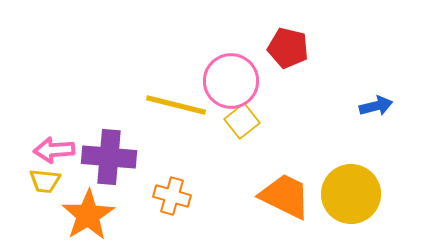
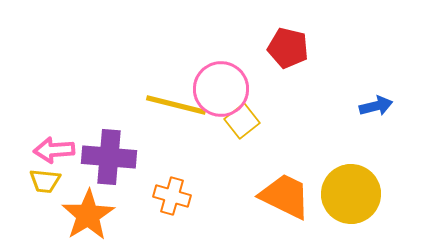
pink circle: moved 10 px left, 8 px down
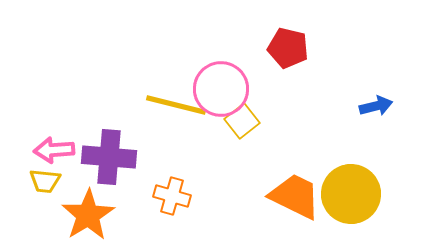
orange trapezoid: moved 10 px right
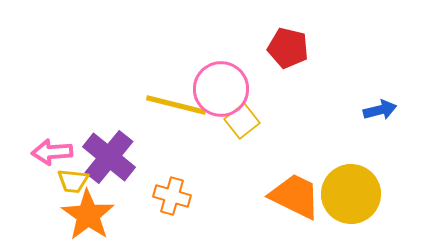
blue arrow: moved 4 px right, 4 px down
pink arrow: moved 2 px left, 2 px down
purple cross: rotated 34 degrees clockwise
yellow trapezoid: moved 28 px right
orange star: rotated 6 degrees counterclockwise
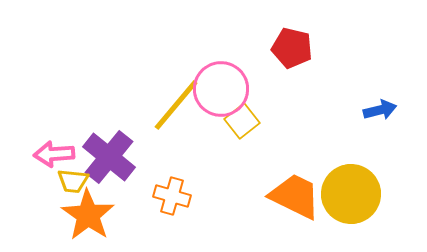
red pentagon: moved 4 px right
yellow line: rotated 64 degrees counterclockwise
pink arrow: moved 2 px right, 2 px down
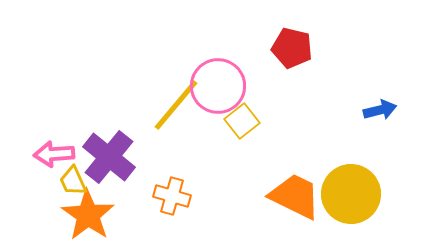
pink circle: moved 3 px left, 3 px up
yellow trapezoid: rotated 60 degrees clockwise
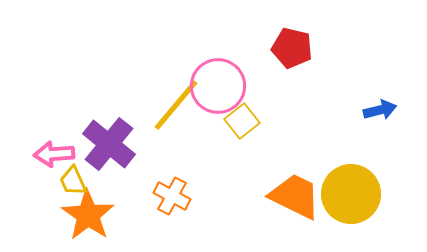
purple cross: moved 13 px up
orange cross: rotated 12 degrees clockwise
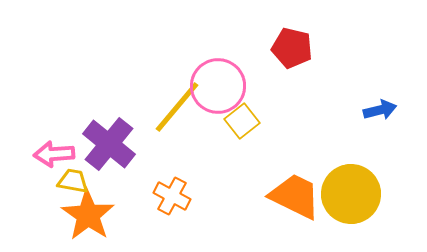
yellow line: moved 1 px right, 2 px down
yellow trapezoid: rotated 124 degrees clockwise
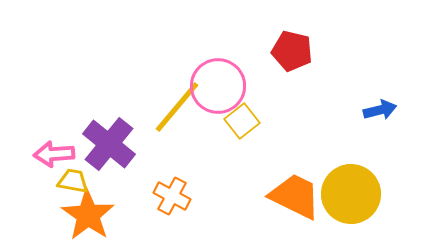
red pentagon: moved 3 px down
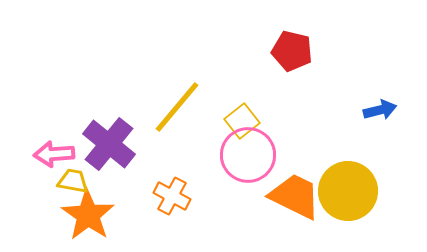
pink circle: moved 30 px right, 69 px down
yellow circle: moved 3 px left, 3 px up
